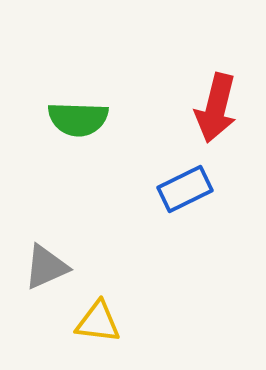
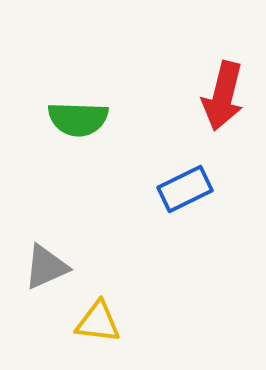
red arrow: moved 7 px right, 12 px up
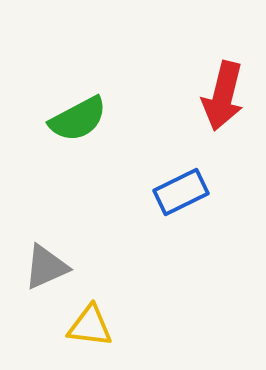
green semicircle: rotated 30 degrees counterclockwise
blue rectangle: moved 4 px left, 3 px down
yellow triangle: moved 8 px left, 4 px down
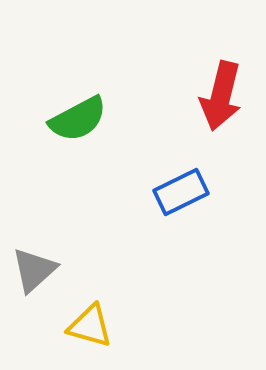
red arrow: moved 2 px left
gray triangle: moved 12 px left, 3 px down; rotated 18 degrees counterclockwise
yellow triangle: rotated 9 degrees clockwise
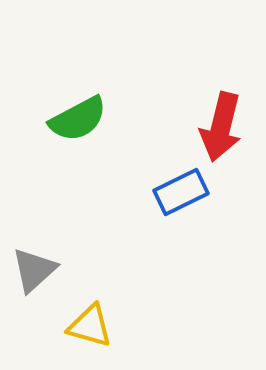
red arrow: moved 31 px down
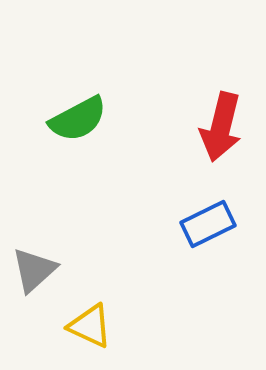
blue rectangle: moved 27 px right, 32 px down
yellow triangle: rotated 9 degrees clockwise
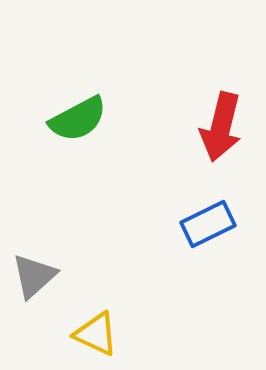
gray triangle: moved 6 px down
yellow triangle: moved 6 px right, 8 px down
